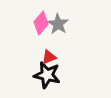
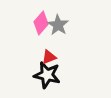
gray star: moved 1 px down
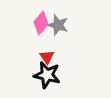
gray star: rotated 15 degrees counterclockwise
red triangle: moved 2 px left; rotated 42 degrees counterclockwise
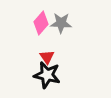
gray star: moved 3 px right, 2 px up; rotated 15 degrees counterclockwise
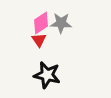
pink diamond: rotated 15 degrees clockwise
red triangle: moved 8 px left, 17 px up
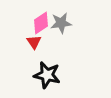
gray star: rotated 10 degrees counterclockwise
red triangle: moved 5 px left, 2 px down
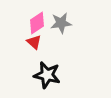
pink diamond: moved 4 px left
red triangle: rotated 14 degrees counterclockwise
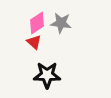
gray star: rotated 15 degrees clockwise
black star: rotated 12 degrees counterclockwise
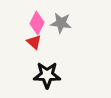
pink diamond: rotated 30 degrees counterclockwise
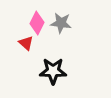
red triangle: moved 8 px left, 1 px down
black star: moved 6 px right, 4 px up
